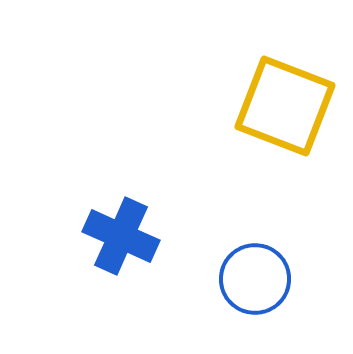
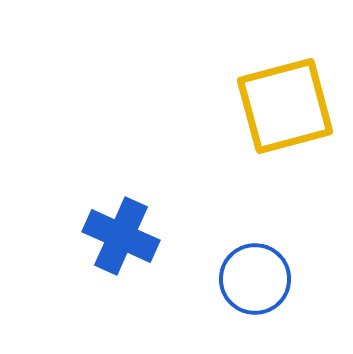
yellow square: rotated 36 degrees counterclockwise
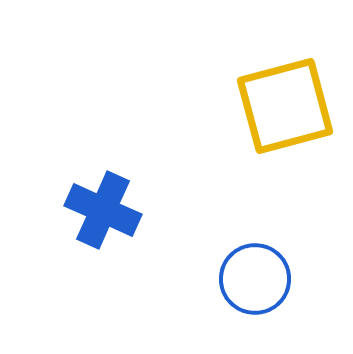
blue cross: moved 18 px left, 26 px up
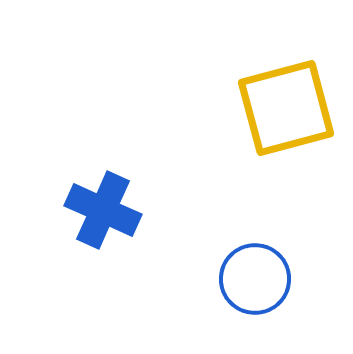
yellow square: moved 1 px right, 2 px down
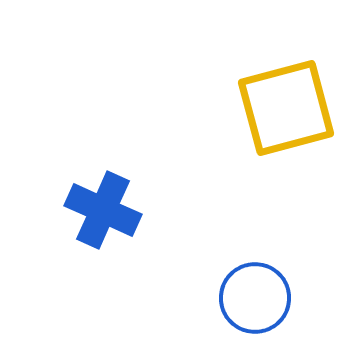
blue circle: moved 19 px down
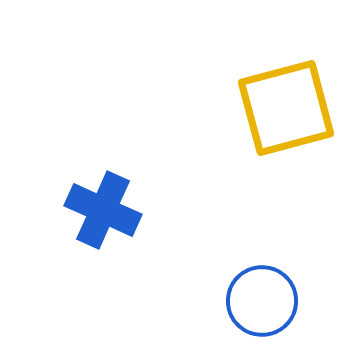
blue circle: moved 7 px right, 3 px down
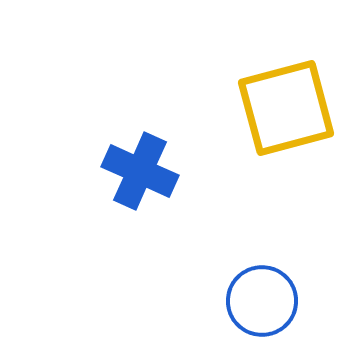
blue cross: moved 37 px right, 39 px up
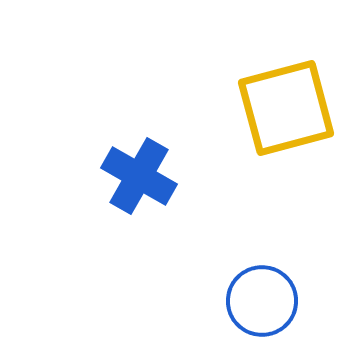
blue cross: moved 1 px left, 5 px down; rotated 6 degrees clockwise
